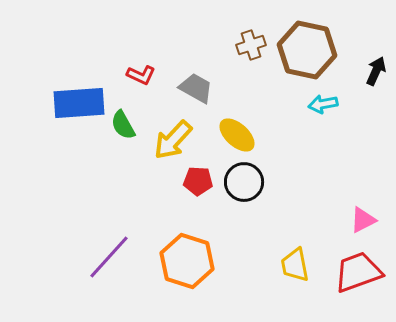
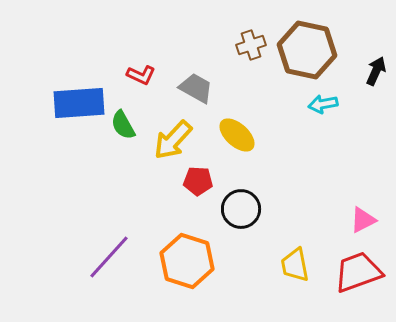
black circle: moved 3 px left, 27 px down
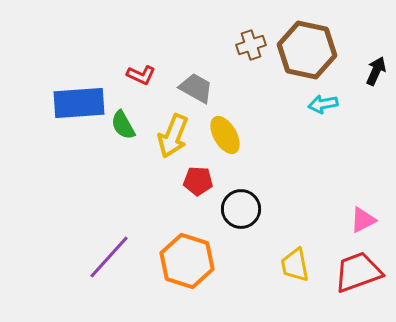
yellow ellipse: moved 12 px left; rotated 18 degrees clockwise
yellow arrow: moved 4 px up; rotated 21 degrees counterclockwise
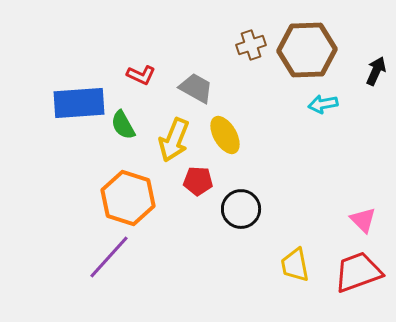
brown hexagon: rotated 14 degrees counterclockwise
yellow arrow: moved 1 px right, 4 px down
pink triangle: rotated 48 degrees counterclockwise
orange hexagon: moved 59 px left, 63 px up
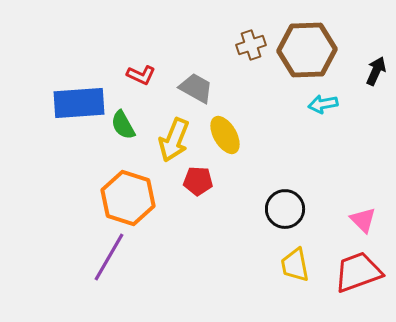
black circle: moved 44 px right
purple line: rotated 12 degrees counterclockwise
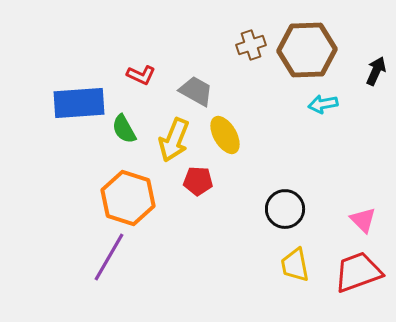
gray trapezoid: moved 3 px down
green semicircle: moved 1 px right, 4 px down
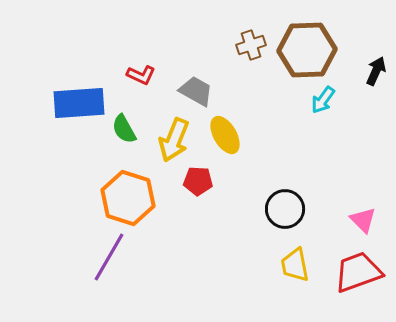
cyan arrow: moved 4 px up; rotated 44 degrees counterclockwise
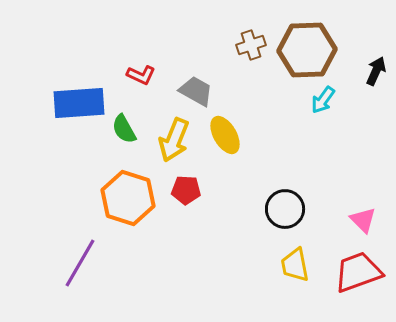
red pentagon: moved 12 px left, 9 px down
purple line: moved 29 px left, 6 px down
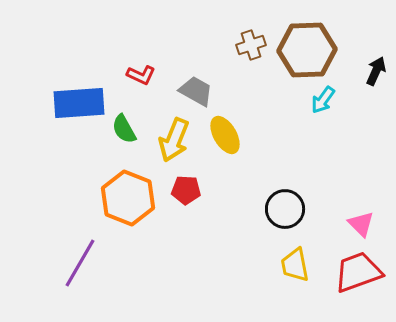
orange hexagon: rotated 4 degrees clockwise
pink triangle: moved 2 px left, 4 px down
